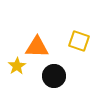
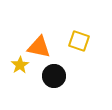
orange triangle: moved 2 px right; rotated 10 degrees clockwise
yellow star: moved 3 px right, 1 px up
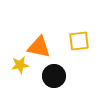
yellow square: rotated 25 degrees counterclockwise
yellow star: rotated 24 degrees clockwise
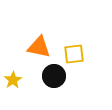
yellow square: moved 5 px left, 13 px down
yellow star: moved 7 px left, 15 px down; rotated 24 degrees counterclockwise
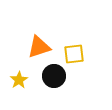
orange triangle: rotated 30 degrees counterclockwise
yellow star: moved 6 px right
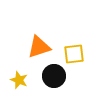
yellow star: rotated 18 degrees counterclockwise
